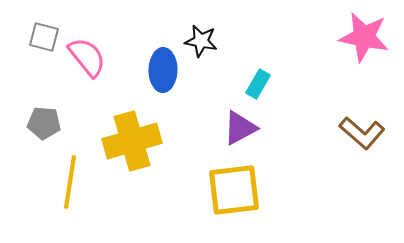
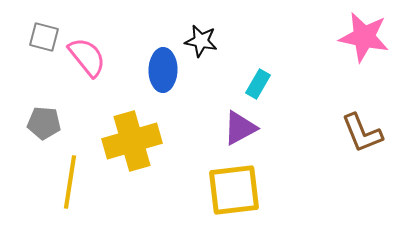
brown L-shape: rotated 27 degrees clockwise
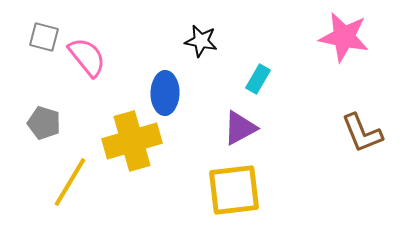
pink star: moved 20 px left
blue ellipse: moved 2 px right, 23 px down
cyan rectangle: moved 5 px up
gray pentagon: rotated 12 degrees clockwise
yellow line: rotated 22 degrees clockwise
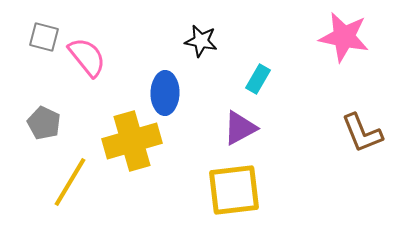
gray pentagon: rotated 8 degrees clockwise
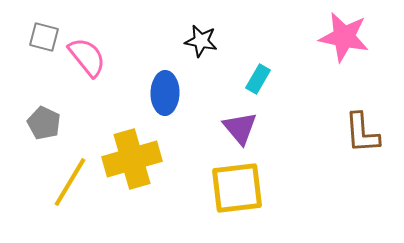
purple triangle: rotated 42 degrees counterclockwise
brown L-shape: rotated 18 degrees clockwise
yellow cross: moved 18 px down
yellow square: moved 3 px right, 2 px up
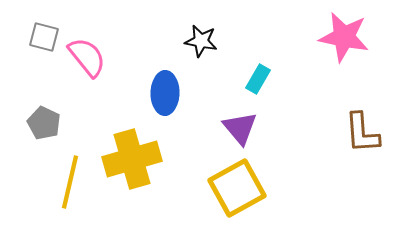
yellow line: rotated 18 degrees counterclockwise
yellow square: rotated 22 degrees counterclockwise
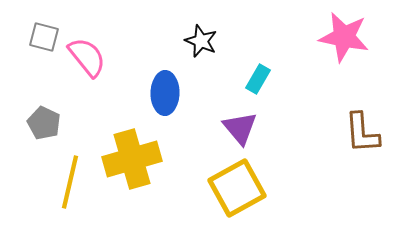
black star: rotated 12 degrees clockwise
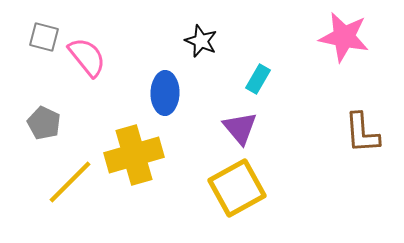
yellow cross: moved 2 px right, 4 px up
yellow line: rotated 32 degrees clockwise
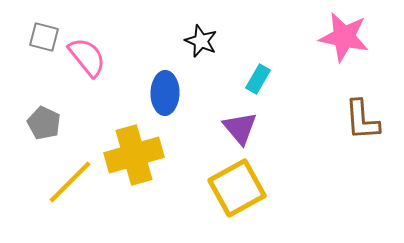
brown L-shape: moved 13 px up
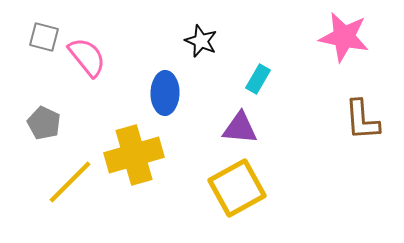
purple triangle: rotated 45 degrees counterclockwise
